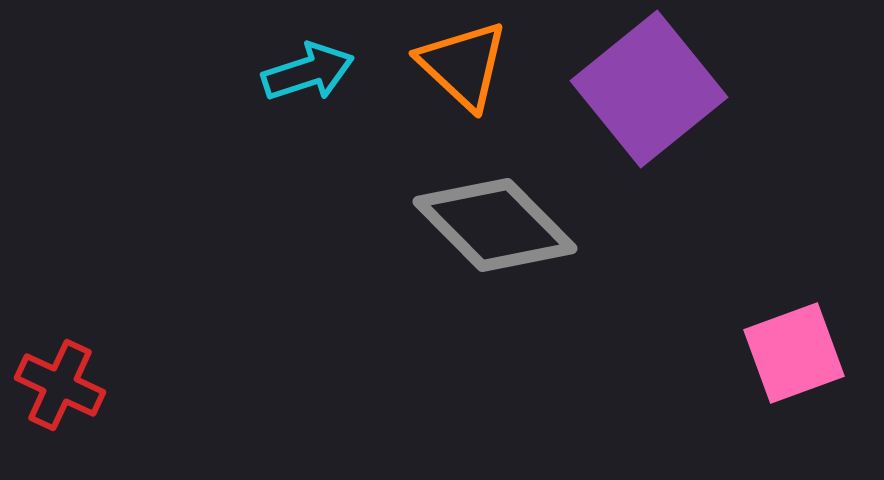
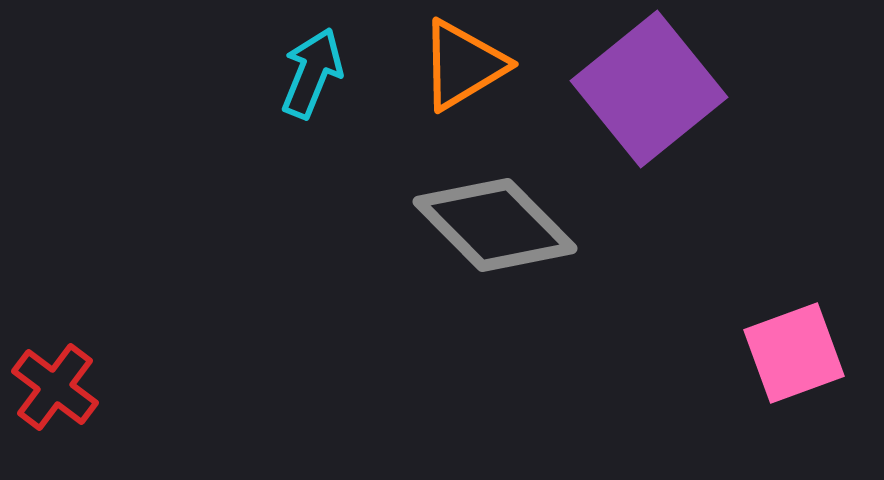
orange triangle: rotated 46 degrees clockwise
cyan arrow: moved 4 px right, 1 px down; rotated 50 degrees counterclockwise
red cross: moved 5 px left, 2 px down; rotated 12 degrees clockwise
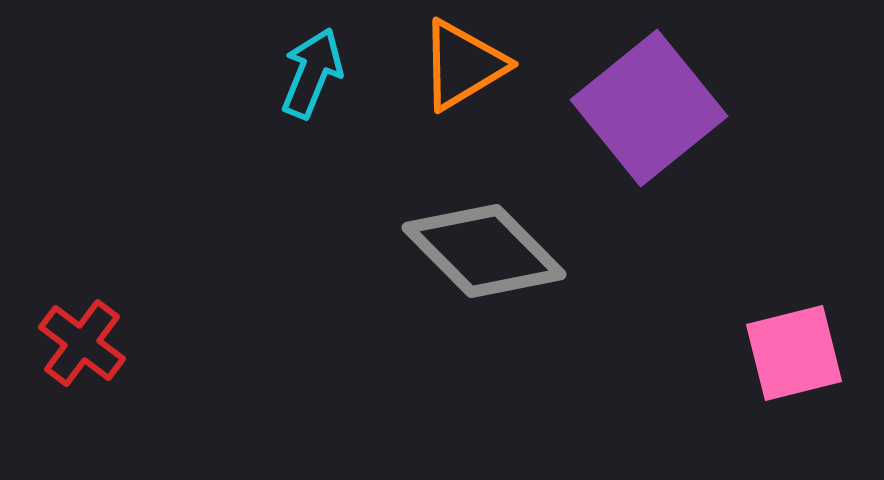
purple square: moved 19 px down
gray diamond: moved 11 px left, 26 px down
pink square: rotated 6 degrees clockwise
red cross: moved 27 px right, 44 px up
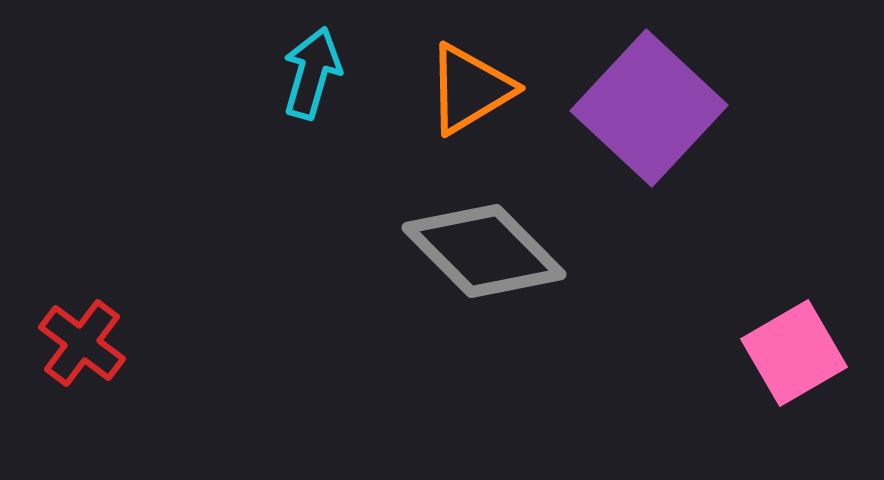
orange triangle: moved 7 px right, 24 px down
cyan arrow: rotated 6 degrees counterclockwise
purple square: rotated 8 degrees counterclockwise
pink square: rotated 16 degrees counterclockwise
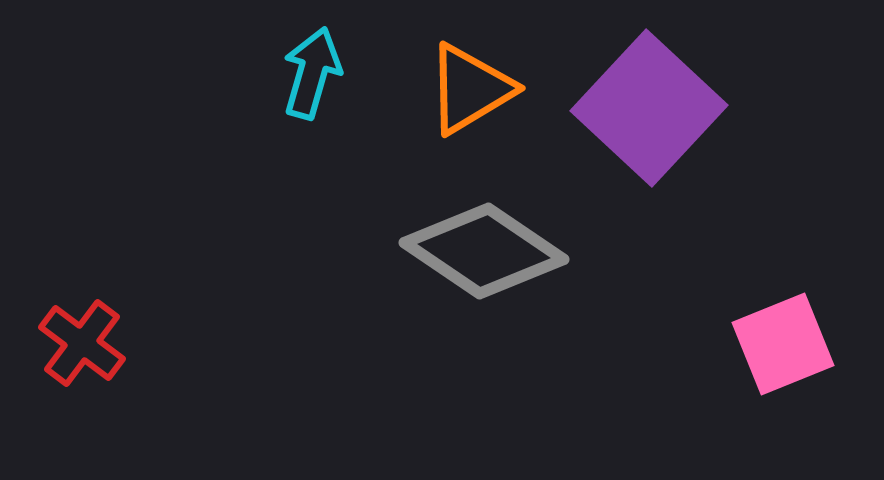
gray diamond: rotated 11 degrees counterclockwise
pink square: moved 11 px left, 9 px up; rotated 8 degrees clockwise
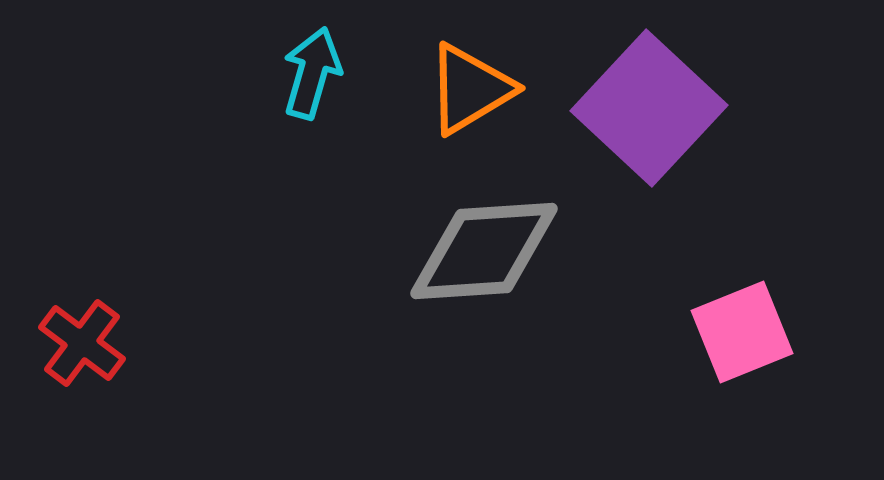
gray diamond: rotated 38 degrees counterclockwise
pink square: moved 41 px left, 12 px up
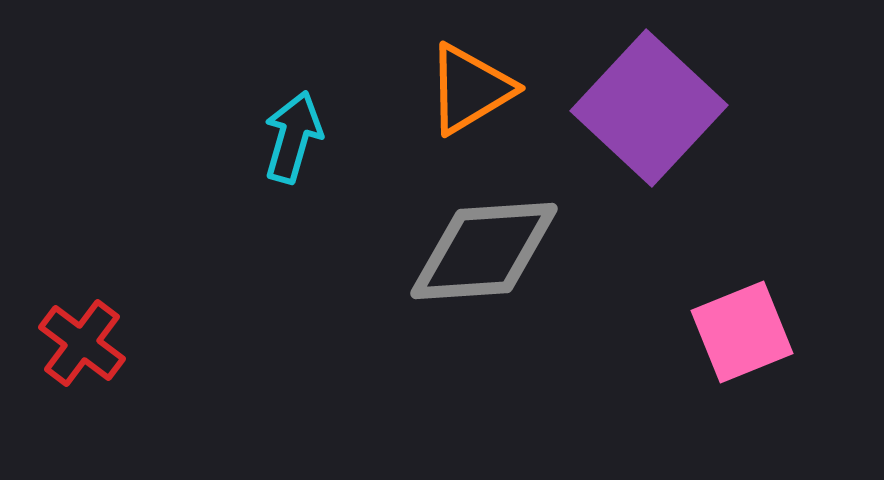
cyan arrow: moved 19 px left, 64 px down
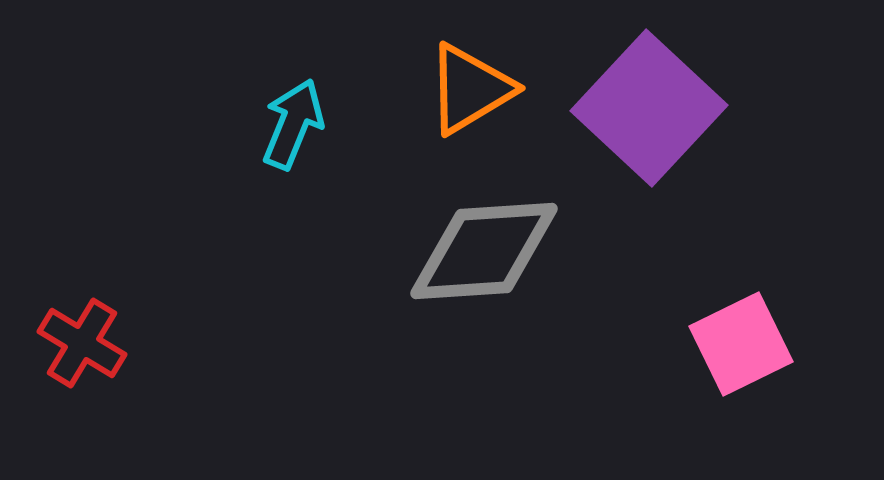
cyan arrow: moved 13 px up; rotated 6 degrees clockwise
pink square: moved 1 px left, 12 px down; rotated 4 degrees counterclockwise
red cross: rotated 6 degrees counterclockwise
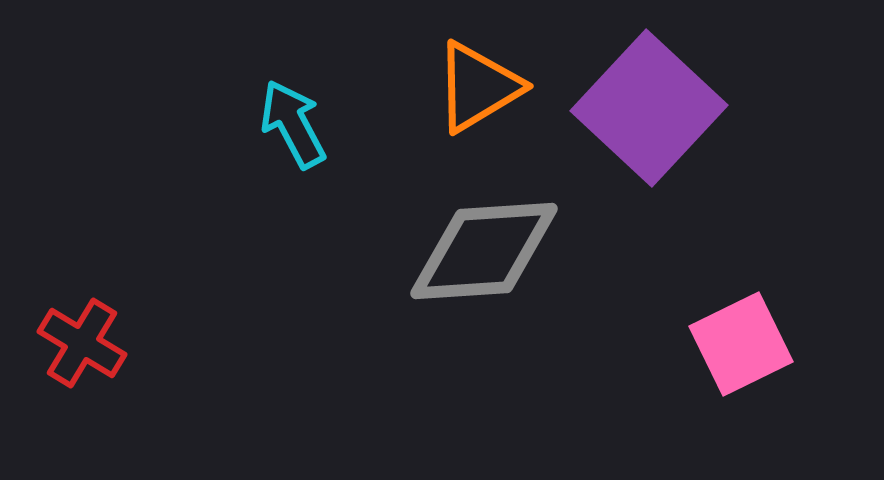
orange triangle: moved 8 px right, 2 px up
cyan arrow: rotated 50 degrees counterclockwise
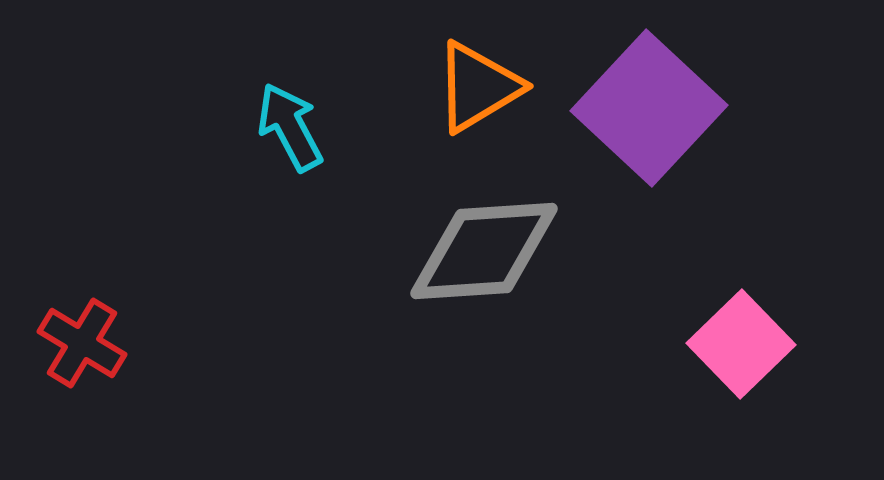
cyan arrow: moved 3 px left, 3 px down
pink square: rotated 18 degrees counterclockwise
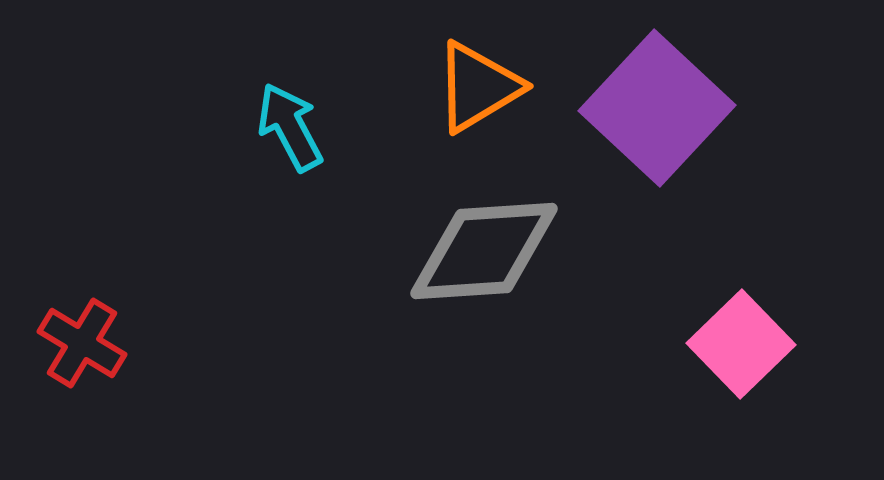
purple square: moved 8 px right
